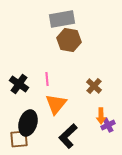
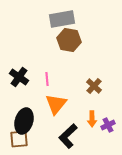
black cross: moved 7 px up
orange arrow: moved 9 px left, 3 px down
black ellipse: moved 4 px left, 2 px up
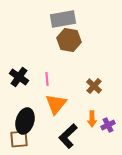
gray rectangle: moved 1 px right
black ellipse: moved 1 px right
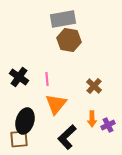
black L-shape: moved 1 px left, 1 px down
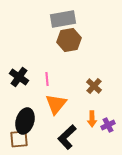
brown hexagon: rotated 20 degrees counterclockwise
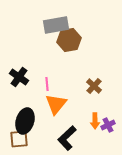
gray rectangle: moved 7 px left, 6 px down
pink line: moved 5 px down
orange arrow: moved 3 px right, 2 px down
black L-shape: moved 1 px down
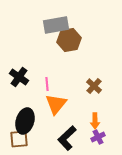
purple cross: moved 10 px left, 12 px down
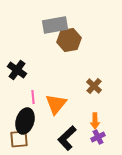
gray rectangle: moved 1 px left
black cross: moved 2 px left, 7 px up
pink line: moved 14 px left, 13 px down
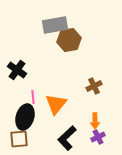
brown cross: rotated 21 degrees clockwise
black ellipse: moved 4 px up
